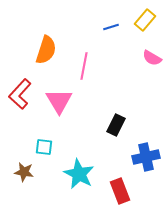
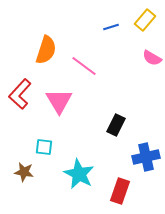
pink line: rotated 64 degrees counterclockwise
red rectangle: rotated 40 degrees clockwise
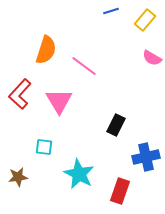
blue line: moved 16 px up
brown star: moved 6 px left, 5 px down; rotated 18 degrees counterclockwise
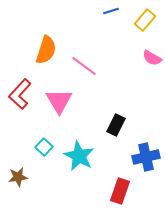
cyan square: rotated 36 degrees clockwise
cyan star: moved 18 px up
